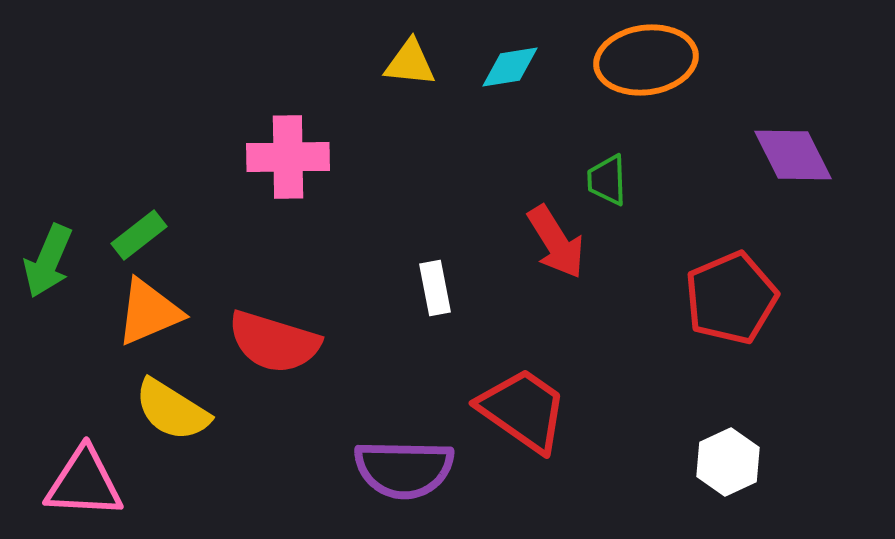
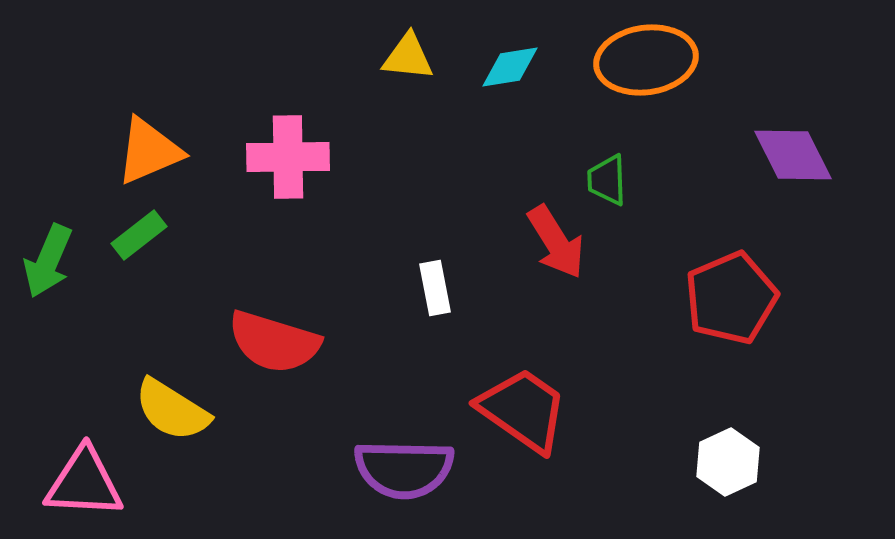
yellow triangle: moved 2 px left, 6 px up
orange triangle: moved 161 px up
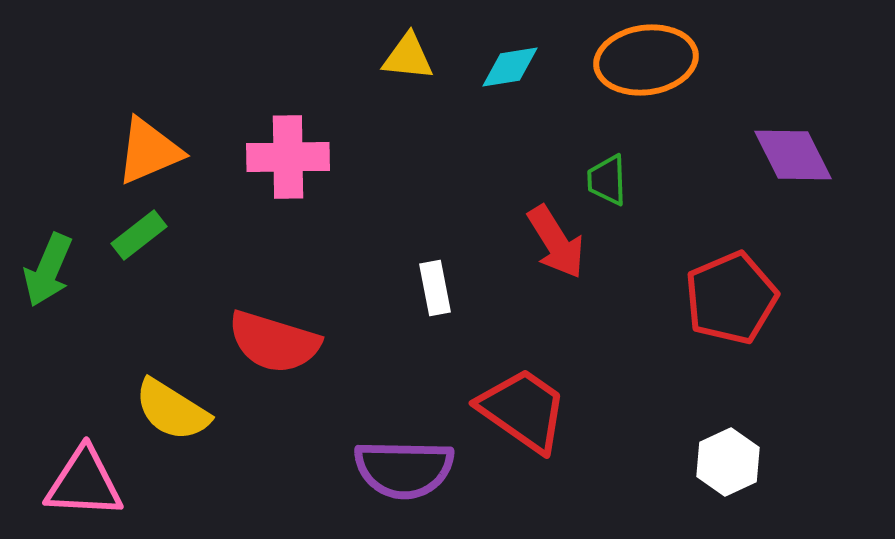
green arrow: moved 9 px down
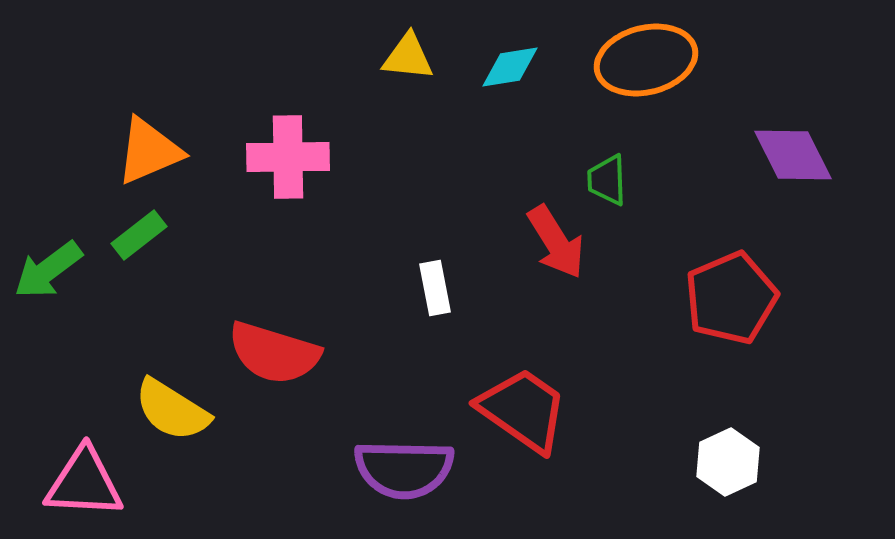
orange ellipse: rotated 6 degrees counterclockwise
green arrow: rotated 30 degrees clockwise
red semicircle: moved 11 px down
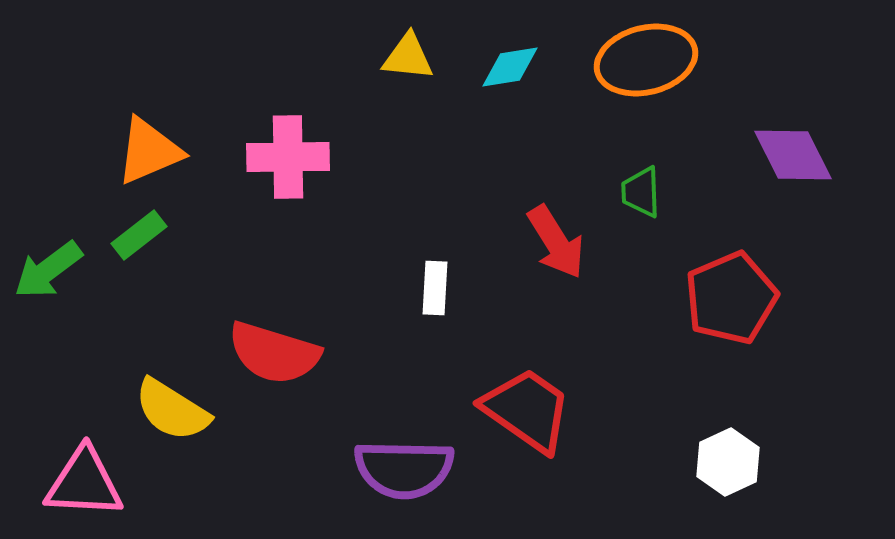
green trapezoid: moved 34 px right, 12 px down
white rectangle: rotated 14 degrees clockwise
red trapezoid: moved 4 px right
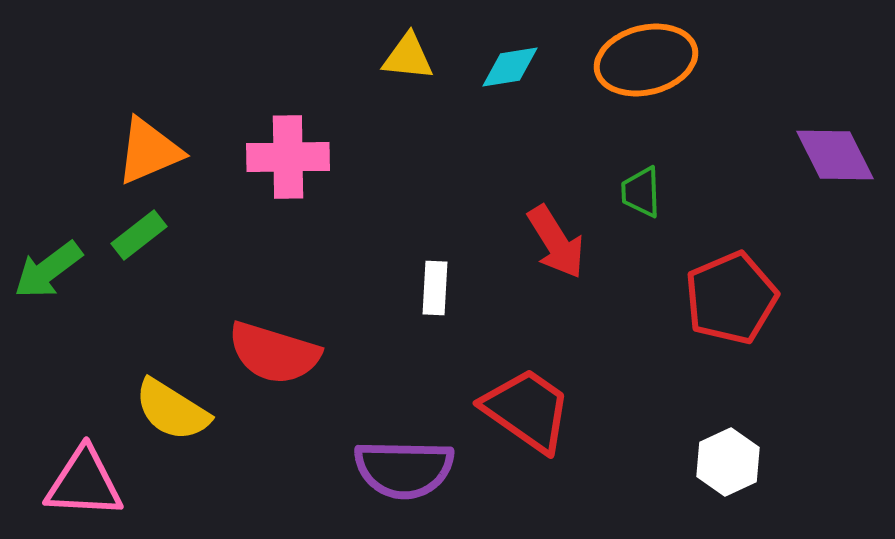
purple diamond: moved 42 px right
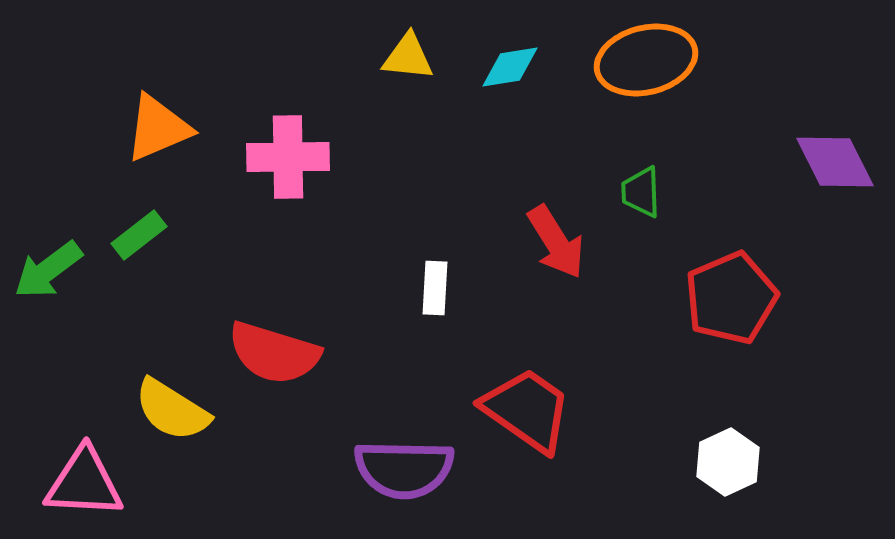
orange triangle: moved 9 px right, 23 px up
purple diamond: moved 7 px down
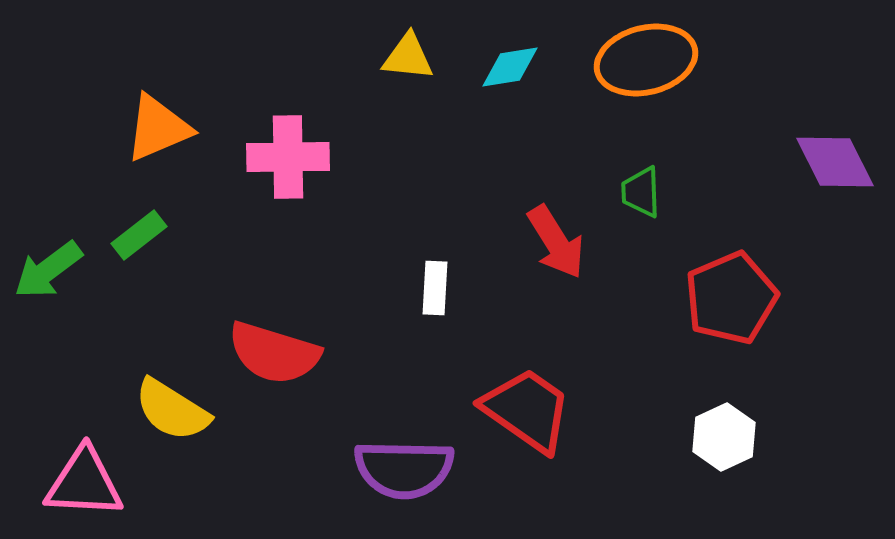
white hexagon: moved 4 px left, 25 px up
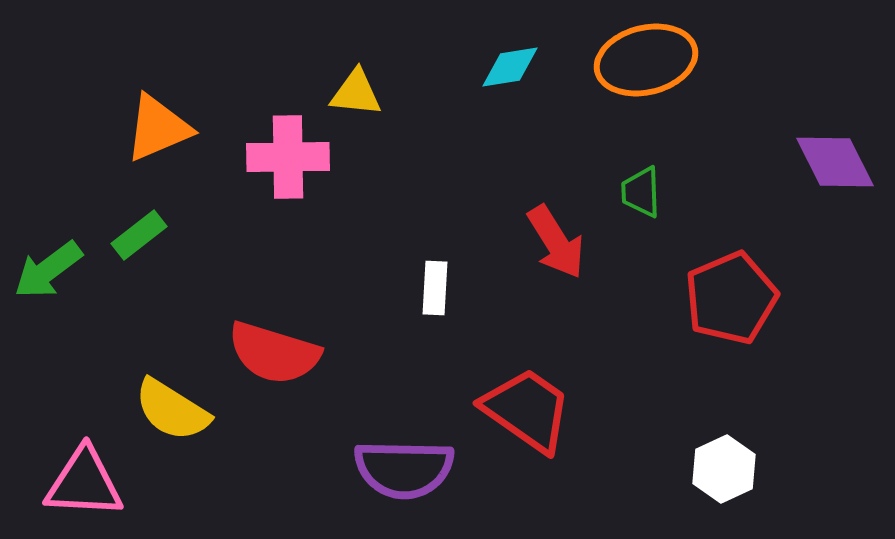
yellow triangle: moved 52 px left, 36 px down
white hexagon: moved 32 px down
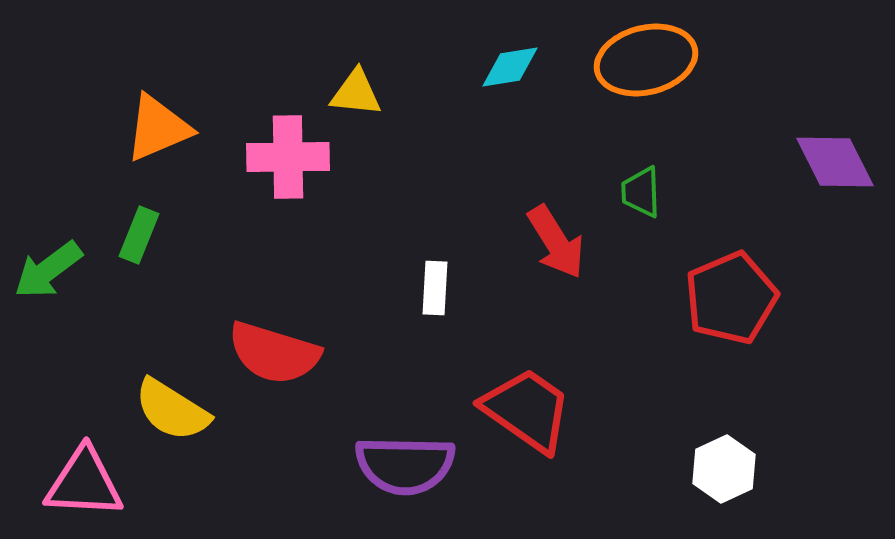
green rectangle: rotated 30 degrees counterclockwise
purple semicircle: moved 1 px right, 4 px up
